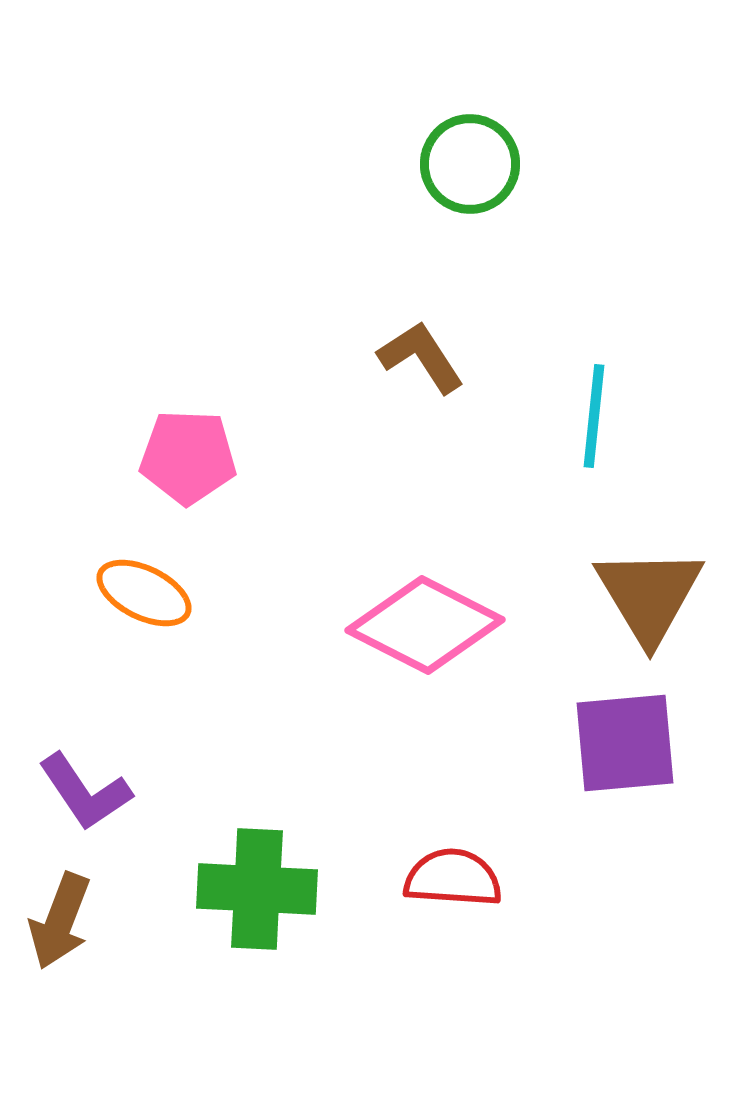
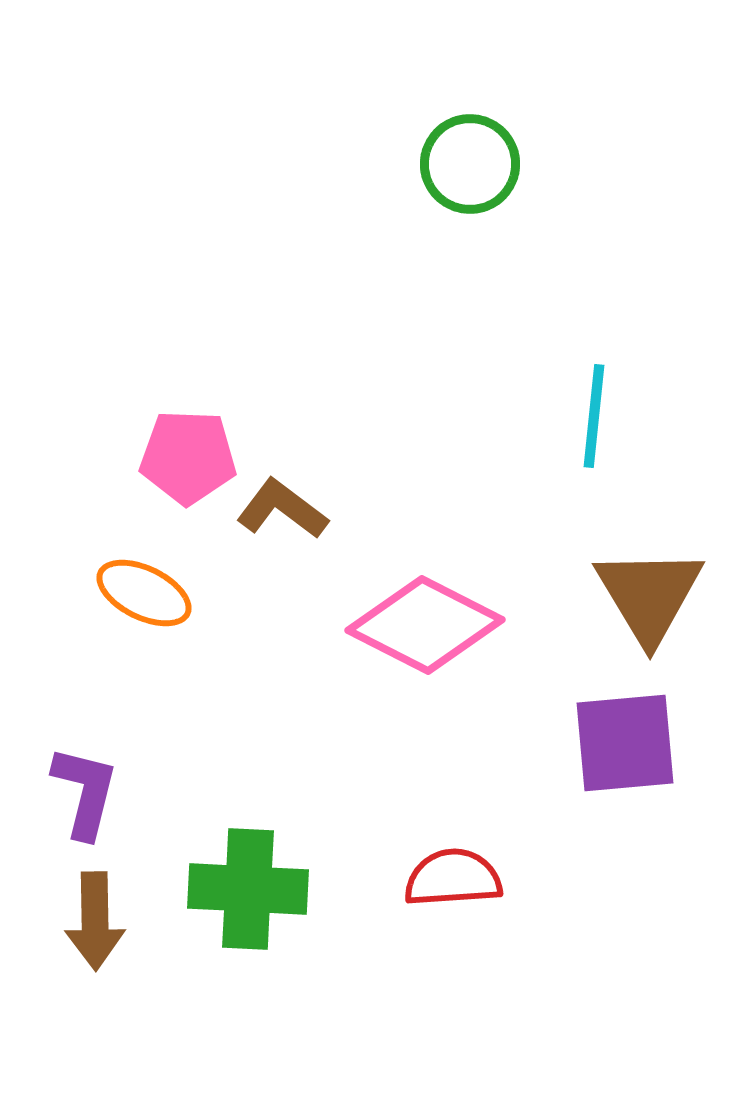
brown L-shape: moved 139 px left, 152 px down; rotated 20 degrees counterclockwise
purple L-shape: rotated 132 degrees counterclockwise
red semicircle: rotated 8 degrees counterclockwise
green cross: moved 9 px left
brown arrow: moved 35 px right; rotated 22 degrees counterclockwise
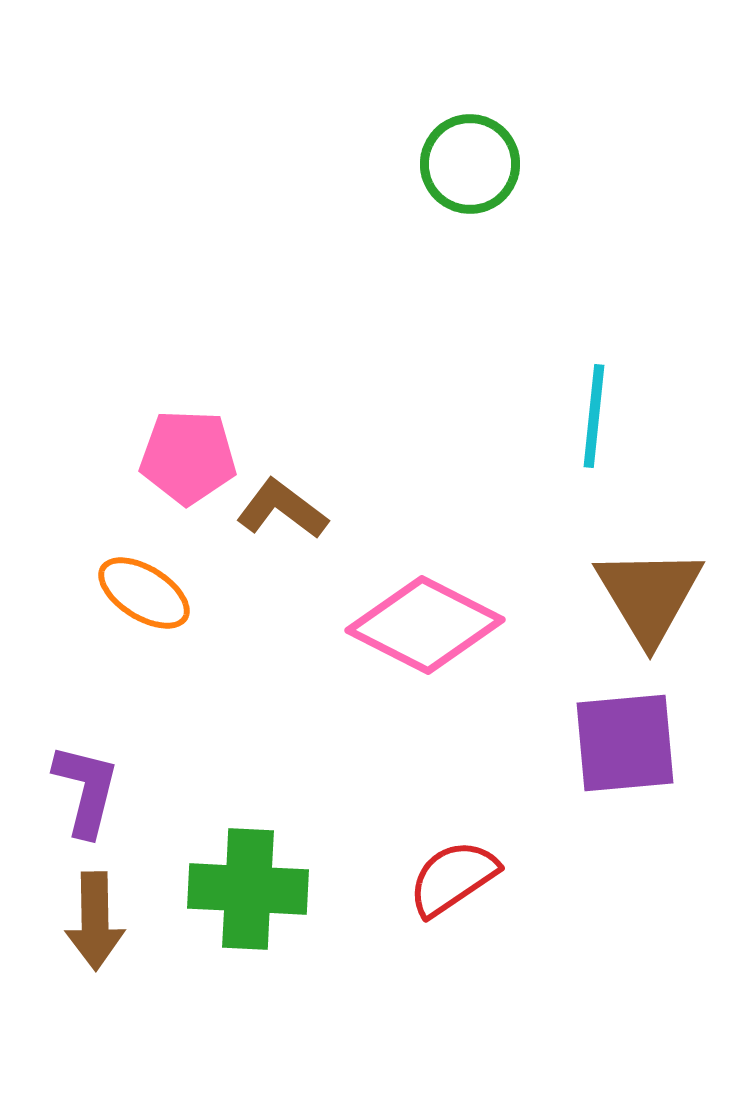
orange ellipse: rotated 6 degrees clockwise
purple L-shape: moved 1 px right, 2 px up
red semicircle: rotated 30 degrees counterclockwise
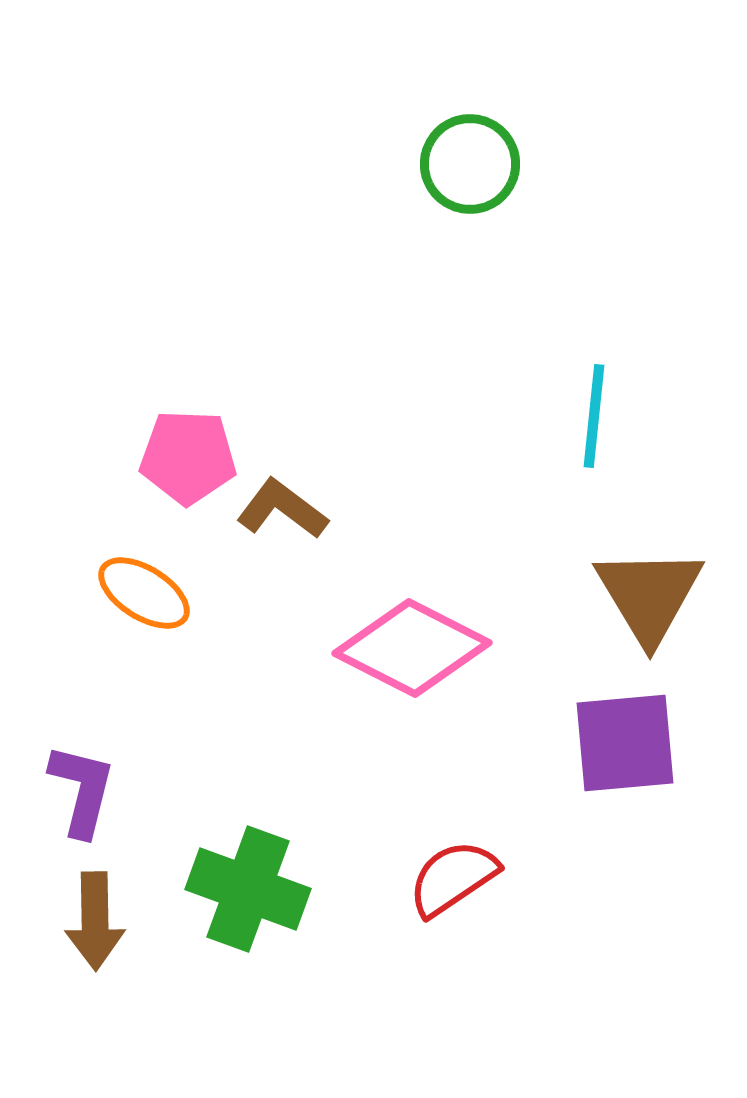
pink diamond: moved 13 px left, 23 px down
purple L-shape: moved 4 px left
green cross: rotated 17 degrees clockwise
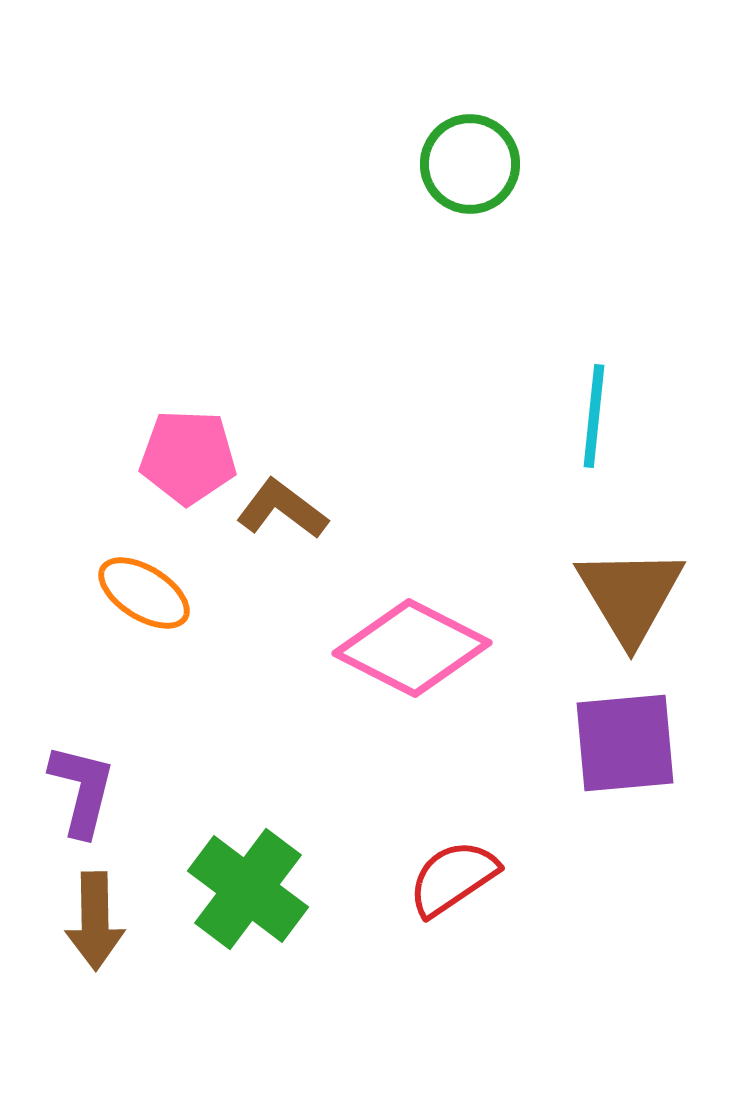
brown triangle: moved 19 px left
green cross: rotated 17 degrees clockwise
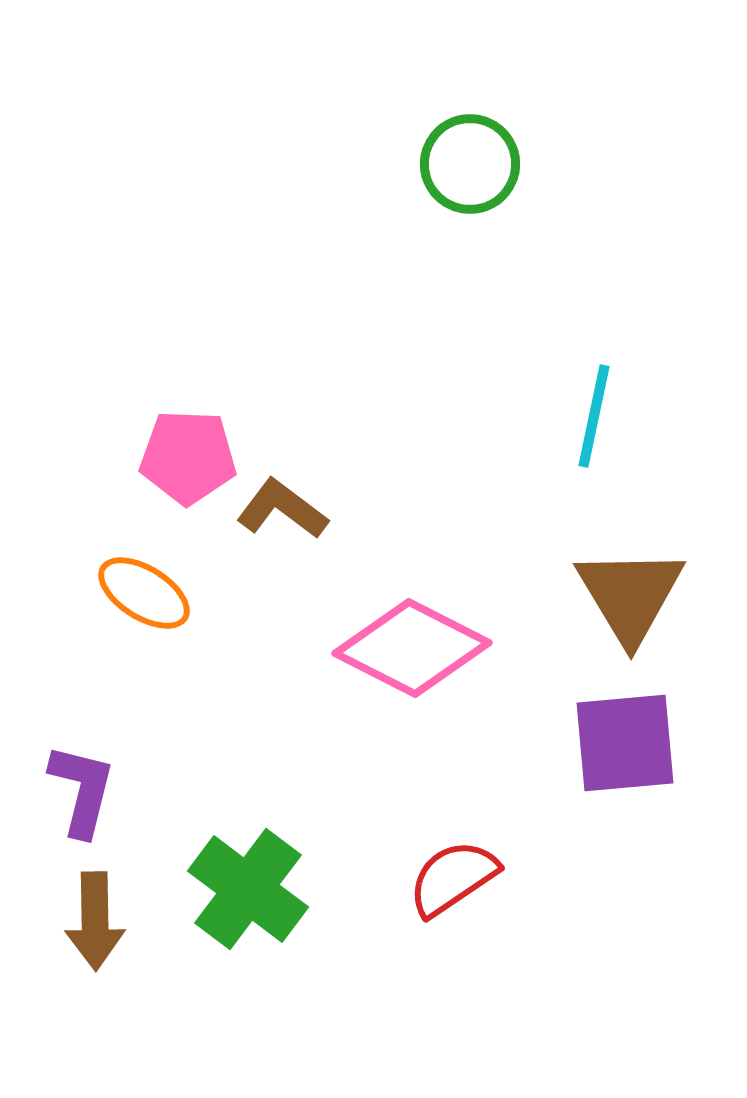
cyan line: rotated 6 degrees clockwise
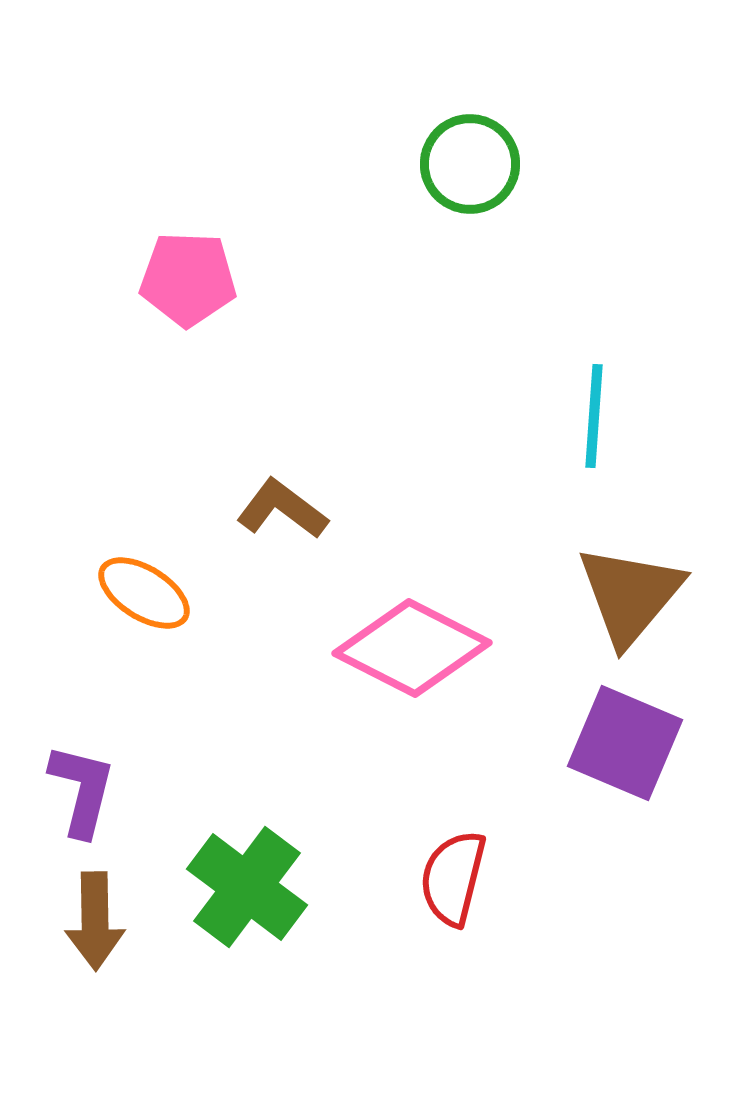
cyan line: rotated 8 degrees counterclockwise
pink pentagon: moved 178 px up
brown triangle: rotated 11 degrees clockwise
purple square: rotated 28 degrees clockwise
red semicircle: rotated 42 degrees counterclockwise
green cross: moved 1 px left, 2 px up
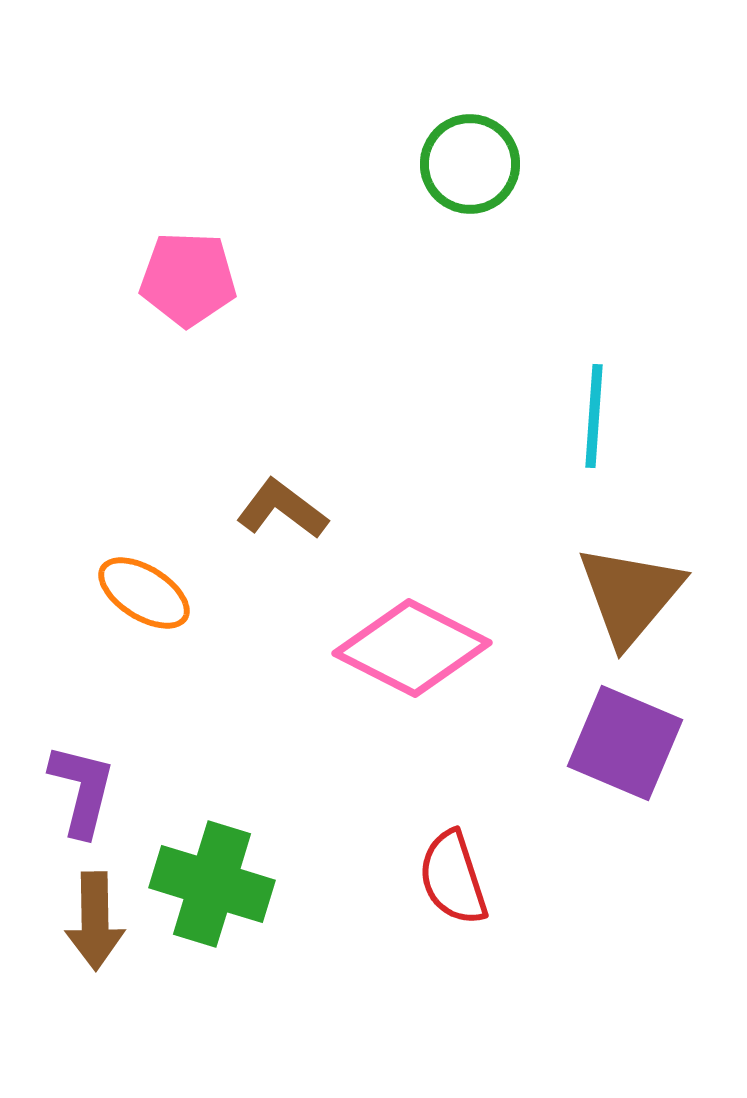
red semicircle: rotated 32 degrees counterclockwise
green cross: moved 35 px left, 3 px up; rotated 20 degrees counterclockwise
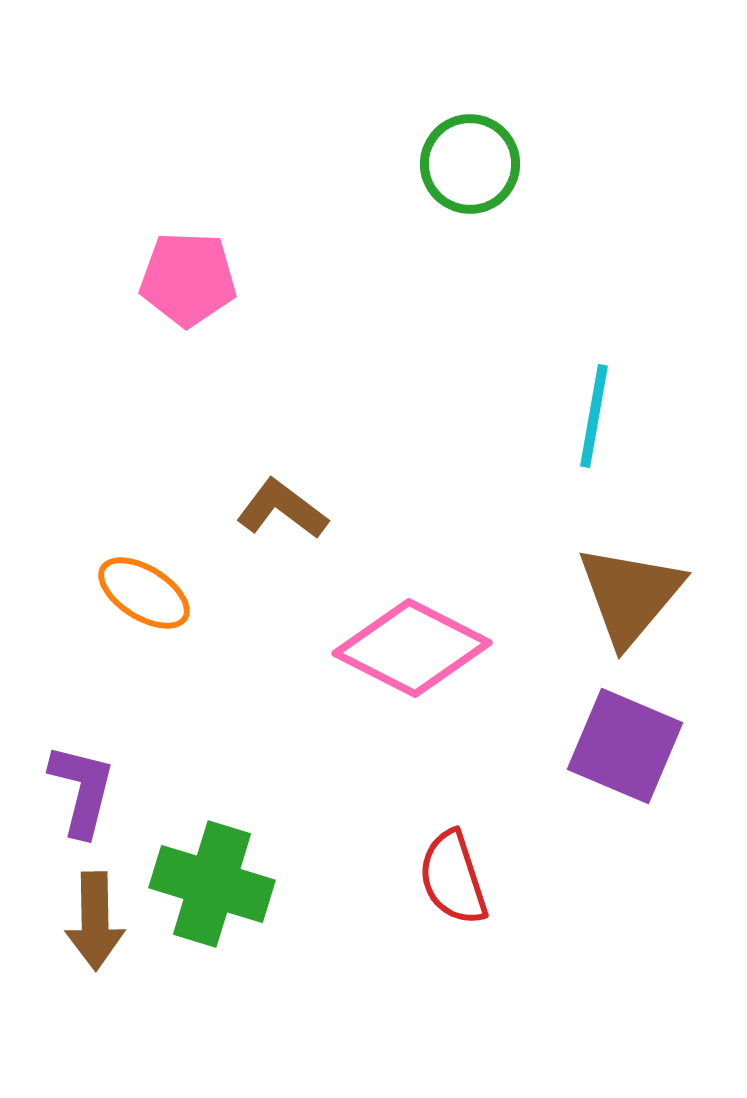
cyan line: rotated 6 degrees clockwise
purple square: moved 3 px down
